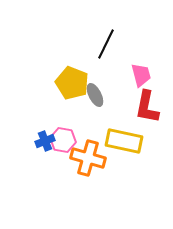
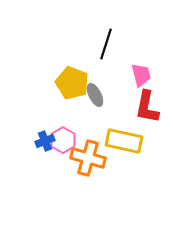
black line: rotated 8 degrees counterclockwise
pink hexagon: rotated 20 degrees clockwise
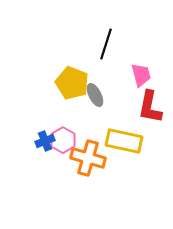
red L-shape: moved 3 px right
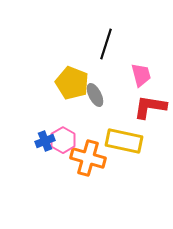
red L-shape: rotated 88 degrees clockwise
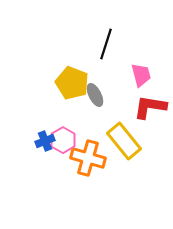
yellow rectangle: rotated 39 degrees clockwise
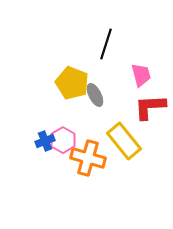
red L-shape: rotated 12 degrees counterclockwise
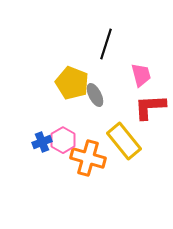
blue cross: moved 3 px left, 1 px down
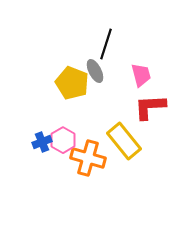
gray ellipse: moved 24 px up
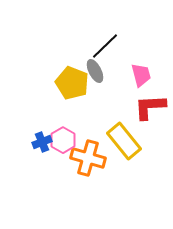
black line: moved 1 px left, 2 px down; rotated 28 degrees clockwise
